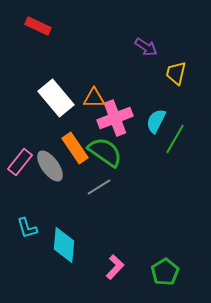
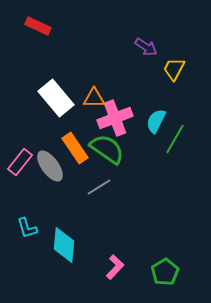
yellow trapezoid: moved 2 px left, 4 px up; rotated 15 degrees clockwise
green semicircle: moved 2 px right, 3 px up
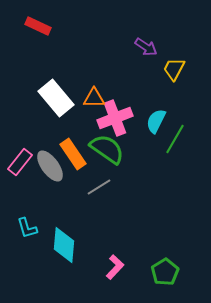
orange rectangle: moved 2 px left, 6 px down
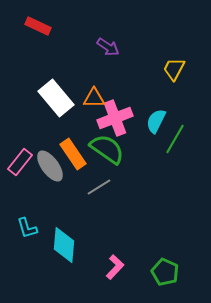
purple arrow: moved 38 px left
green pentagon: rotated 16 degrees counterclockwise
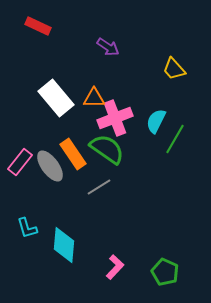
yellow trapezoid: rotated 70 degrees counterclockwise
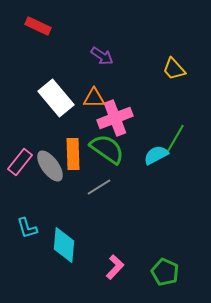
purple arrow: moved 6 px left, 9 px down
cyan semicircle: moved 34 px down; rotated 35 degrees clockwise
orange rectangle: rotated 32 degrees clockwise
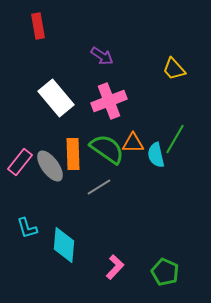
red rectangle: rotated 55 degrees clockwise
orange triangle: moved 39 px right, 45 px down
pink cross: moved 6 px left, 17 px up
cyan semicircle: rotated 75 degrees counterclockwise
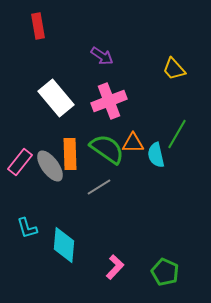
green line: moved 2 px right, 5 px up
orange rectangle: moved 3 px left
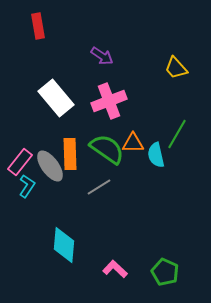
yellow trapezoid: moved 2 px right, 1 px up
cyan L-shape: moved 42 px up; rotated 130 degrees counterclockwise
pink L-shape: moved 2 px down; rotated 90 degrees counterclockwise
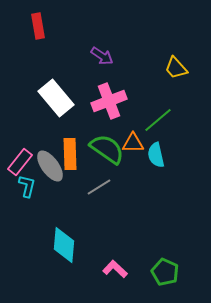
green line: moved 19 px left, 14 px up; rotated 20 degrees clockwise
cyan L-shape: rotated 20 degrees counterclockwise
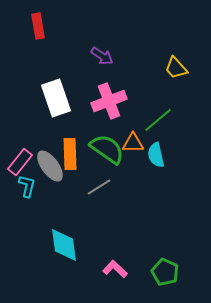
white rectangle: rotated 21 degrees clockwise
cyan diamond: rotated 12 degrees counterclockwise
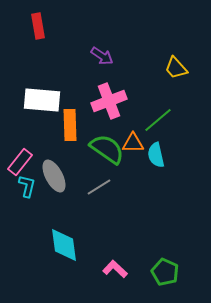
white rectangle: moved 14 px left, 2 px down; rotated 66 degrees counterclockwise
orange rectangle: moved 29 px up
gray ellipse: moved 4 px right, 10 px down; rotated 8 degrees clockwise
